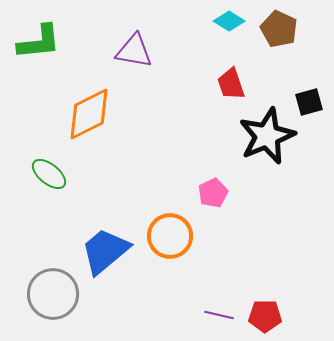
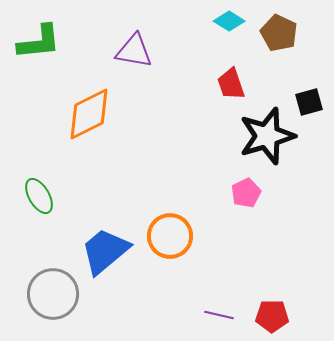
brown pentagon: moved 4 px down
black star: rotated 6 degrees clockwise
green ellipse: moved 10 px left, 22 px down; rotated 21 degrees clockwise
pink pentagon: moved 33 px right
red pentagon: moved 7 px right
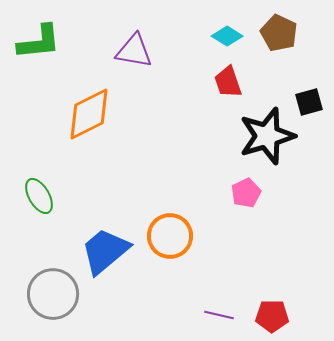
cyan diamond: moved 2 px left, 15 px down
red trapezoid: moved 3 px left, 2 px up
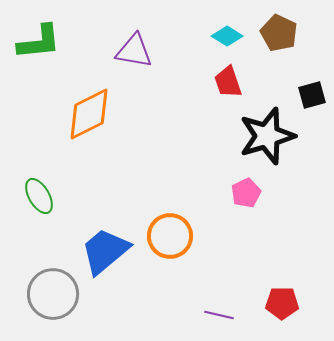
black square: moved 3 px right, 7 px up
red pentagon: moved 10 px right, 13 px up
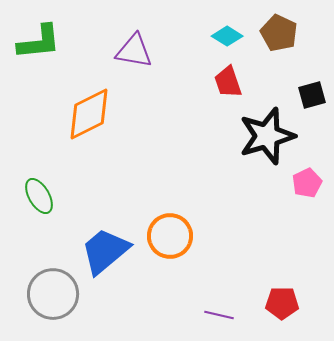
pink pentagon: moved 61 px right, 10 px up
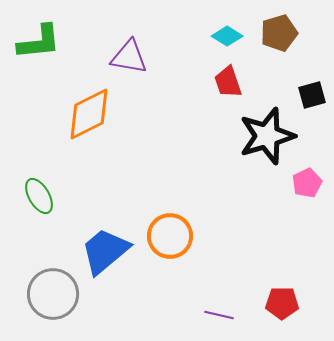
brown pentagon: rotated 30 degrees clockwise
purple triangle: moved 5 px left, 6 px down
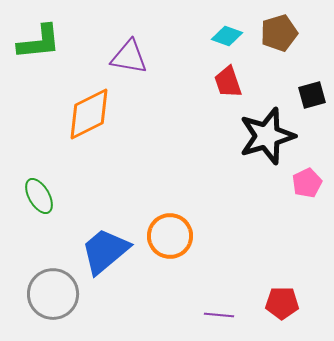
cyan diamond: rotated 12 degrees counterclockwise
purple line: rotated 8 degrees counterclockwise
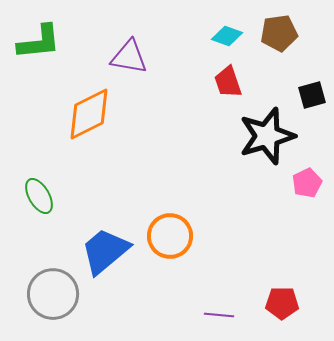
brown pentagon: rotated 9 degrees clockwise
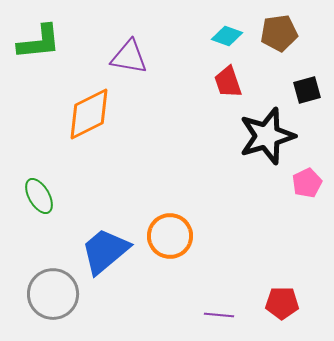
black square: moved 5 px left, 5 px up
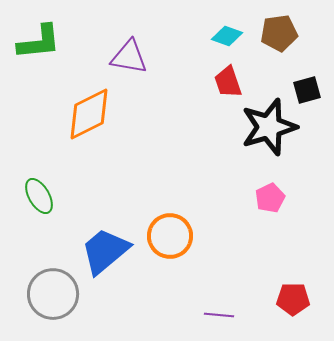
black star: moved 2 px right, 9 px up
pink pentagon: moved 37 px left, 15 px down
red pentagon: moved 11 px right, 4 px up
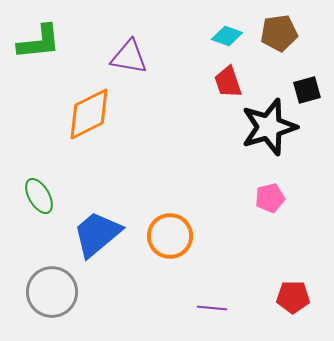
pink pentagon: rotated 12 degrees clockwise
blue trapezoid: moved 8 px left, 17 px up
gray circle: moved 1 px left, 2 px up
red pentagon: moved 2 px up
purple line: moved 7 px left, 7 px up
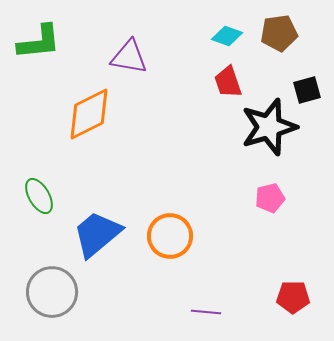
purple line: moved 6 px left, 4 px down
